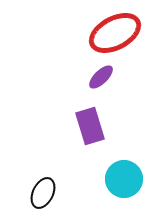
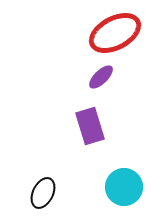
cyan circle: moved 8 px down
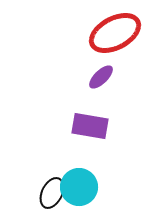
purple rectangle: rotated 63 degrees counterclockwise
cyan circle: moved 45 px left
black ellipse: moved 9 px right
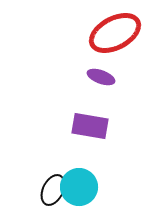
purple ellipse: rotated 64 degrees clockwise
black ellipse: moved 1 px right, 3 px up
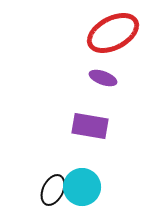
red ellipse: moved 2 px left
purple ellipse: moved 2 px right, 1 px down
cyan circle: moved 3 px right
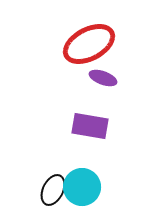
red ellipse: moved 24 px left, 11 px down
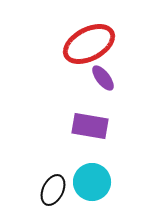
purple ellipse: rotated 32 degrees clockwise
cyan circle: moved 10 px right, 5 px up
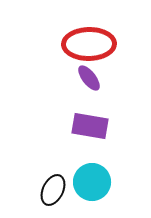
red ellipse: rotated 27 degrees clockwise
purple ellipse: moved 14 px left
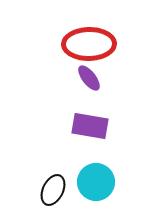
cyan circle: moved 4 px right
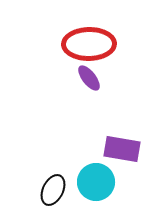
purple rectangle: moved 32 px right, 23 px down
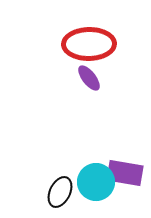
purple rectangle: moved 3 px right, 24 px down
black ellipse: moved 7 px right, 2 px down
